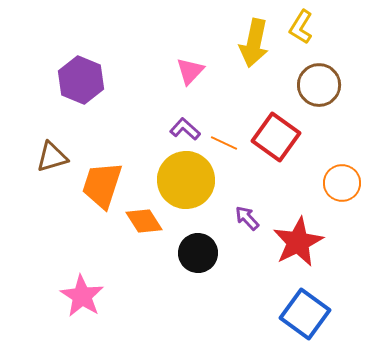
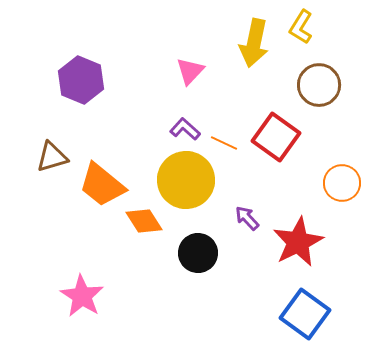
orange trapezoid: rotated 69 degrees counterclockwise
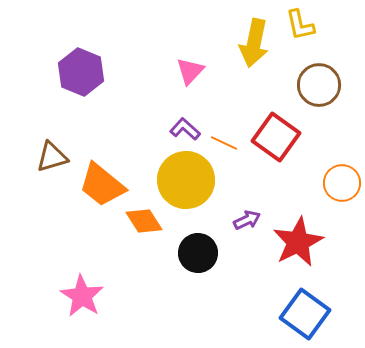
yellow L-shape: moved 1 px left, 2 px up; rotated 44 degrees counterclockwise
purple hexagon: moved 8 px up
purple arrow: moved 2 px down; rotated 108 degrees clockwise
